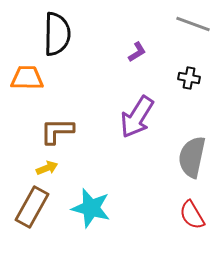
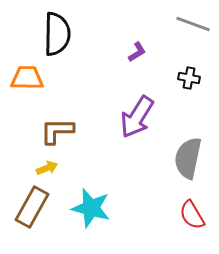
gray semicircle: moved 4 px left, 1 px down
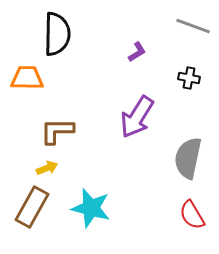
gray line: moved 2 px down
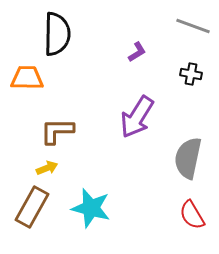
black cross: moved 2 px right, 4 px up
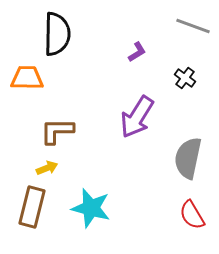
black cross: moved 6 px left, 4 px down; rotated 25 degrees clockwise
brown rectangle: rotated 15 degrees counterclockwise
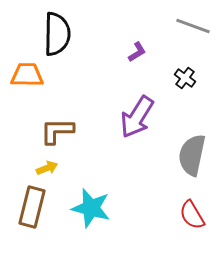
orange trapezoid: moved 3 px up
gray semicircle: moved 4 px right, 3 px up
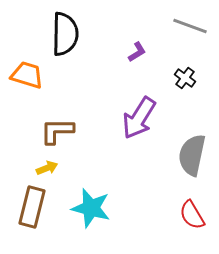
gray line: moved 3 px left
black semicircle: moved 8 px right
orange trapezoid: rotated 16 degrees clockwise
purple arrow: moved 2 px right, 1 px down
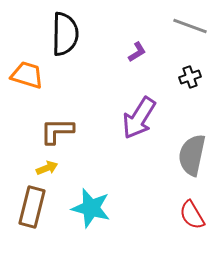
black cross: moved 5 px right, 1 px up; rotated 35 degrees clockwise
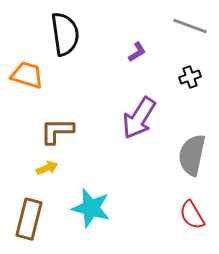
black semicircle: rotated 9 degrees counterclockwise
brown rectangle: moved 3 px left, 12 px down
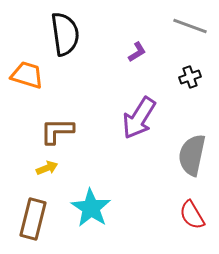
cyan star: rotated 18 degrees clockwise
brown rectangle: moved 4 px right
